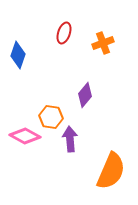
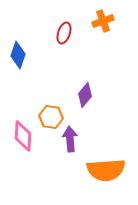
orange cross: moved 22 px up
pink diamond: moved 2 px left; rotated 64 degrees clockwise
orange semicircle: moved 5 px left, 1 px up; rotated 63 degrees clockwise
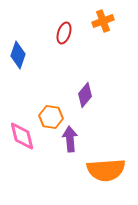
pink diamond: moved 1 px left; rotated 16 degrees counterclockwise
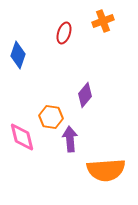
pink diamond: moved 1 px down
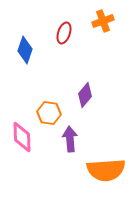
blue diamond: moved 7 px right, 5 px up
orange hexagon: moved 2 px left, 4 px up
pink diamond: rotated 12 degrees clockwise
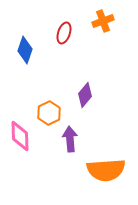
orange hexagon: rotated 25 degrees clockwise
pink diamond: moved 2 px left, 1 px up
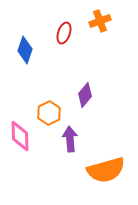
orange cross: moved 3 px left
orange semicircle: rotated 12 degrees counterclockwise
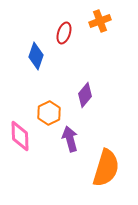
blue diamond: moved 11 px right, 6 px down
purple arrow: rotated 10 degrees counterclockwise
orange semicircle: moved 2 px up; rotated 57 degrees counterclockwise
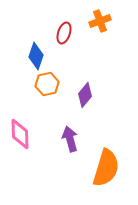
orange hexagon: moved 2 px left, 29 px up; rotated 15 degrees clockwise
pink diamond: moved 2 px up
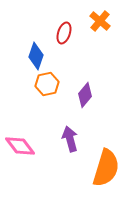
orange cross: rotated 30 degrees counterclockwise
pink diamond: moved 12 px down; rotated 36 degrees counterclockwise
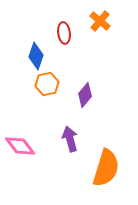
red ellipse: rotated 25 degrees counterclockwise
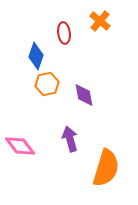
purple diamond: moved 1 px left; rotated 50 degrees counterclockwise
